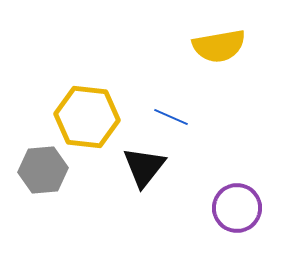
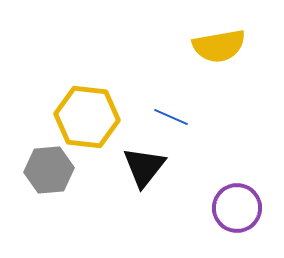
gray hexagon: moved 6 px right
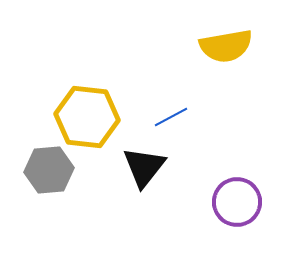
yellow semicircle: moved 7 px right
blue line: rotated 52 degrees counterclockwise
purple circle: moved 6 px up
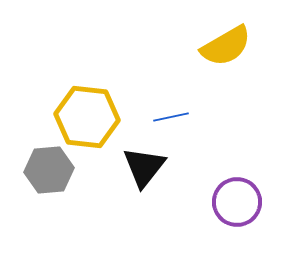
yellow semicircle: rotated 20 degrees counterclockwise
blue line: rotated 16 degrees clockwise
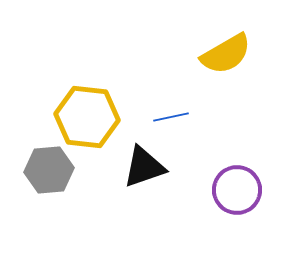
yellow semicircle: moved 8 px down
black triangle: rotated 33 degrees clockwise
purple circle: moved 12 px up
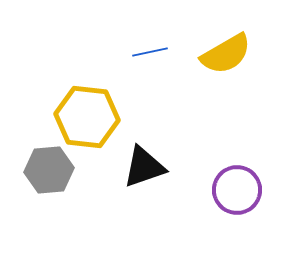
blue line: moved 21 px left, 65 px up
